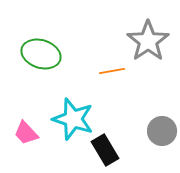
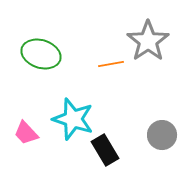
orange line: moved 1 px left, 7 px up
gray circle: moved 4 px down
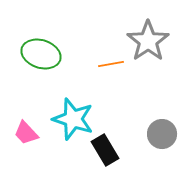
gray circle: moved 1 px up
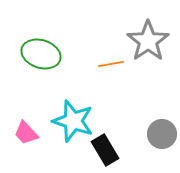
cyan star: moved 2 px down
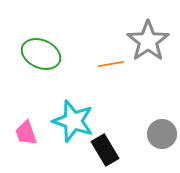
green ellipse: rotated 6 degrees clockwise
pink trapezoid: rotated 24 degrees clockwise
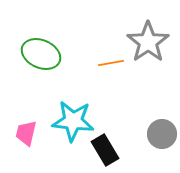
gray star: moved 1 px down
orange line: moved 1 px up
cyan star: rotated 12 degrees counterclockwise
pink trapezoid: rotated 32 degrees clockwise
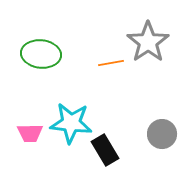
green ellipse: rotated 18 degrees counterclockwise
cyan star: moved 2 px left, 2 px down
pink trapezoid: moved 4 px right; rotated 104 degrees counterclockwise
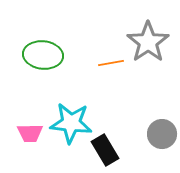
green ellipse: moved 2 px right, 1 px down
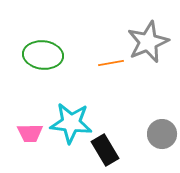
gray star: rotated 12 degrees clockwise
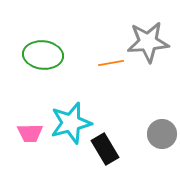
gray star: rotated 18 degrees clockwise
cyan star: rotated 21 degrees counterclockwise
black rectangle: moved 1 px up
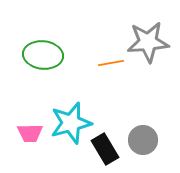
gray circle: moved 19 px left, 6 px down
